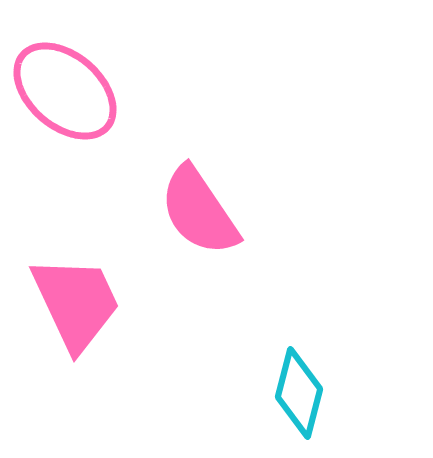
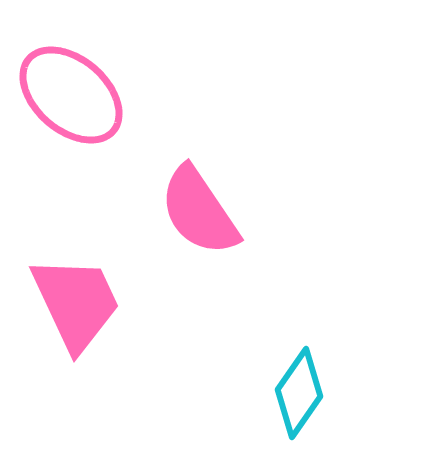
pink ellipse: moved 6 px right, 4 px down
cyan diamond: rotated 20 degrees clockwise
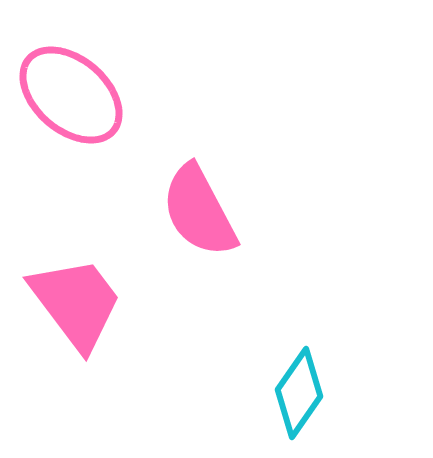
pink semicircle: rotated 6 degrees clockwise
pink trapezoid: rotated 12 degrees counterclockwise
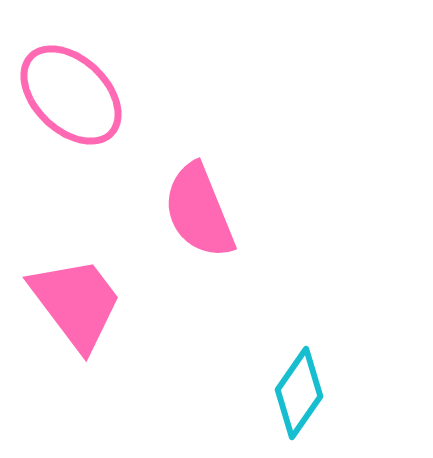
pink ellipse: rotated 3 degrees clockwise
pink semicircle: rotated 6 degrees clockwise
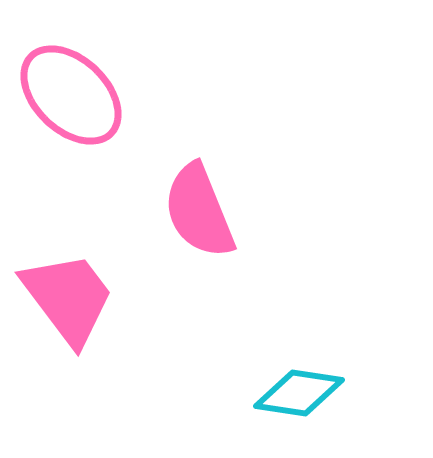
pink trapezoid: moved 8 px left, 5 px up
cyan diamond: rotated 64 degrees clockwise
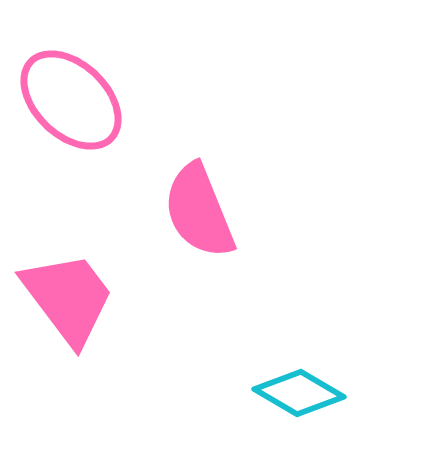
pink ellipse: moved 5 px down
cyan diamond: rotated 22 degrees clockwise
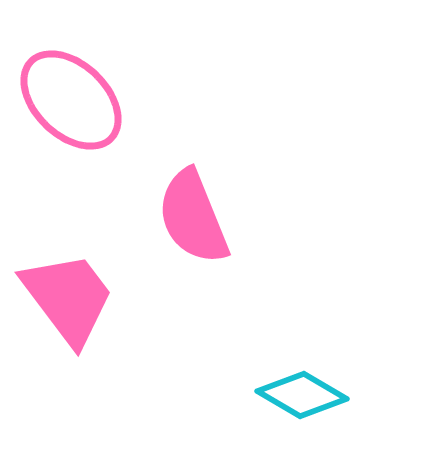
pink semicircle: moved 6 px left, 6 px down
cyan diamond: moved 3 px right, 2 px down
